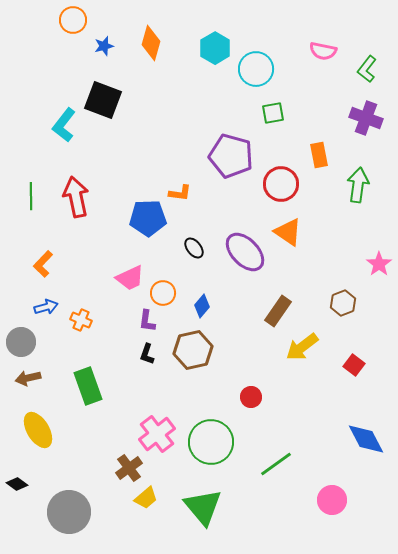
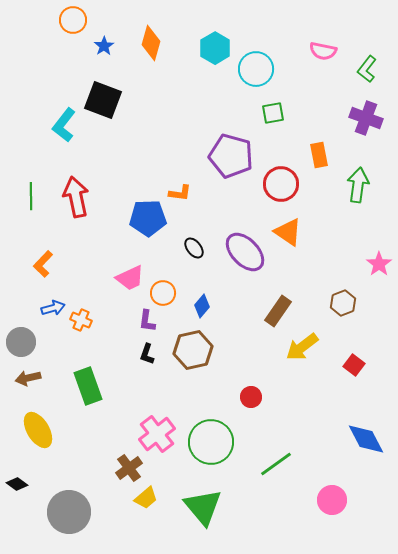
blue star at (104, 46): rotated 18 degrees counterclockwise
blue arrow at (46, 307): moved 7 px right, 1 px down
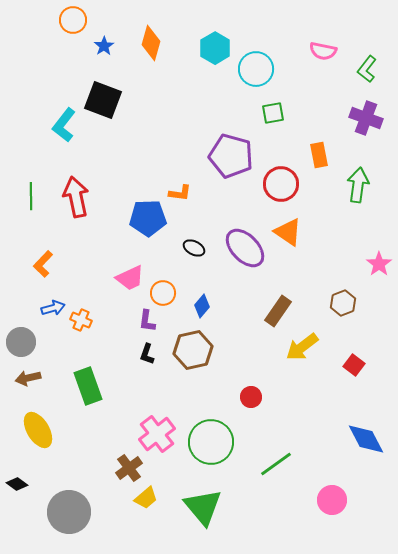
black ellipse at (194, 248): rotated 25 degrees counterclockwise
purple ellipse at (245, 252): moved 4 px up
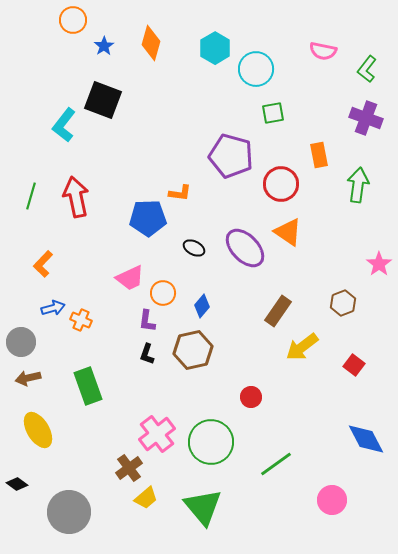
green line at (31, 196): rotated 16 degrees clockwise
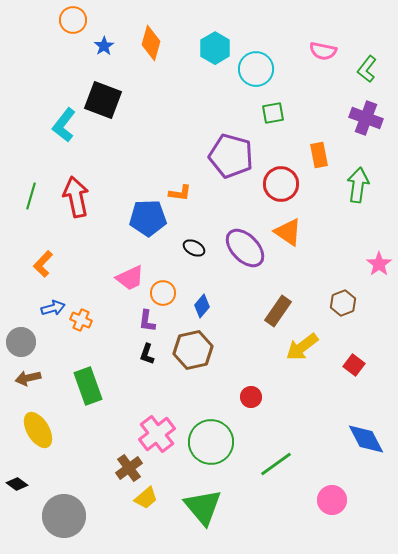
gray circle at (69, 512): moved 5 px left, 4 px down
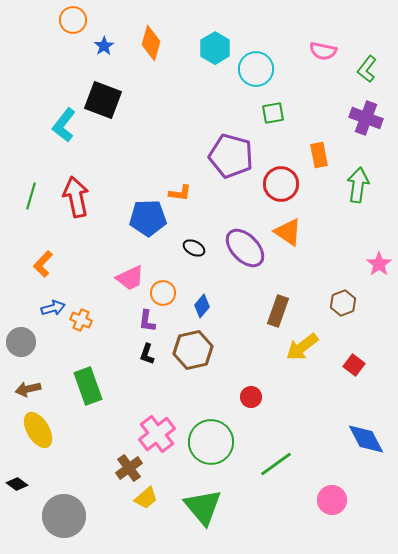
brown rectangle at (278, 311): rotated 16 degrees counterclockwise
brown arrow at (28, 378): moved 11 px down
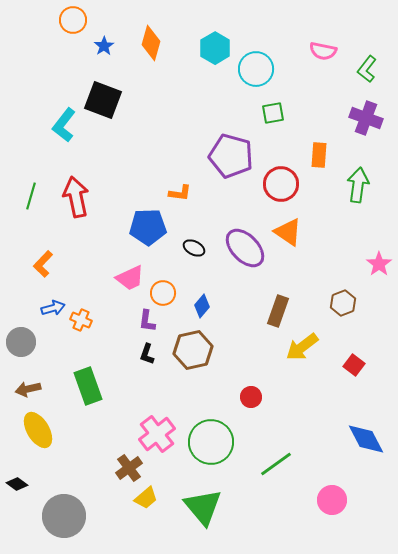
orange rectangle at (319, 155): rotated 15 degrees clockwise
blue pentagon at (148, 218): moved 9 px down
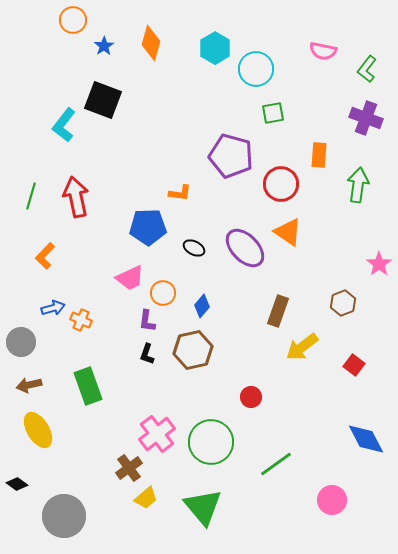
orange L-shape at (43, 264): moved 2 px right, 8 px up
brown arrow at (28, 389): moved 1 px right, 4 px up
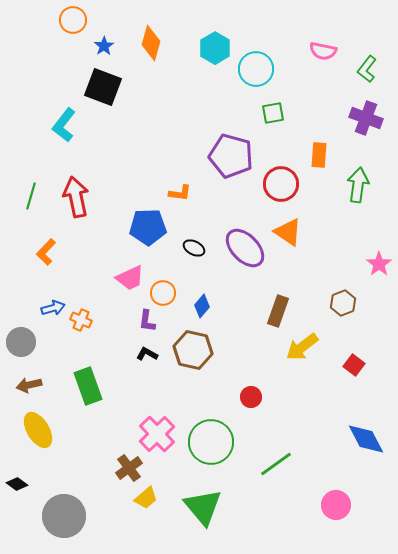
black square at (103, 100): moved 13 px up
orange L-shape at (45, 256): moved 1 px right, 4 px up
brown hexagon at (193, 350): rotated 24 degrees clockwise
black L-shape at (147, 354): rotated 100 degrees clockwise
pink cross at (157, 434): rotated 6 degrees counterclockwise
pink circle at (332, 500): moved 4 px right, 5 px down
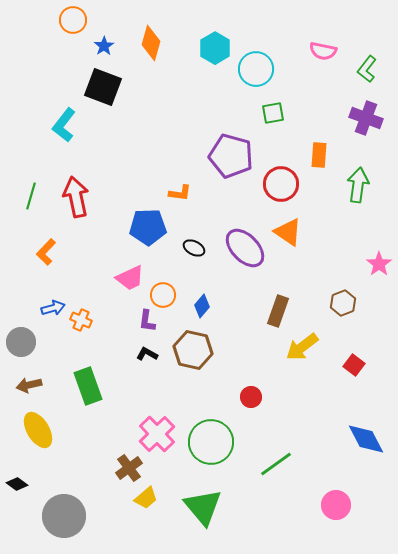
orange circle at (163, 293): moved 2 px down
